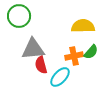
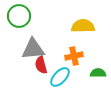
green semicircle: moved 7 px right, 21 px down; rotated 133 degrees counterclockwise
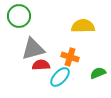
gray triangle: rotated 10 degrees counterclockwise
orange cross: moved 4 px left, 1 px down; rotated 30 degrees clockwise
red semicircle: rotated 102 degrees clockwise
green semicircle: rotated 21 degrees counterclockwise
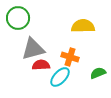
green circle: moved 1 px left, 2 px down
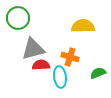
cyan ellipse: rotated 50 degrees counterclockwise
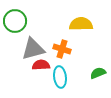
green circle: moved 3 px left, 3 px down
yellow semicircle: moved 2 px left, 2 px up
orange cross: moved 8 px left, 8 px up
